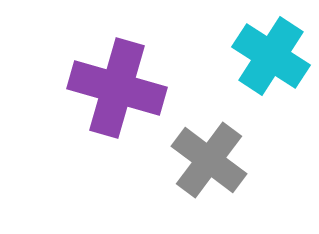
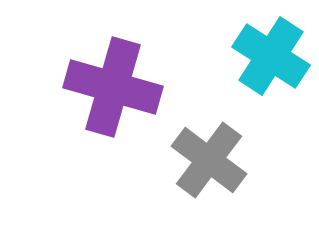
purple cross: moved 4 px left, 1 px up
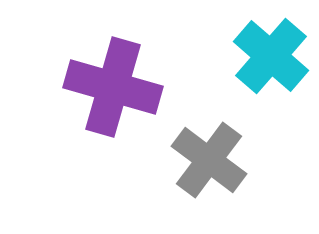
cyan cross: rotated 8 degrees clockwise
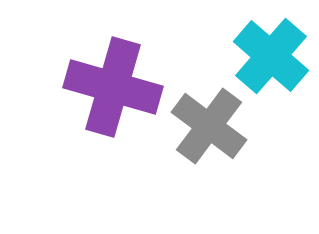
gray cross: moved 34 px up
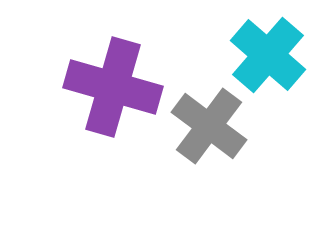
cyan cross: moved 3 px left, 1 px up
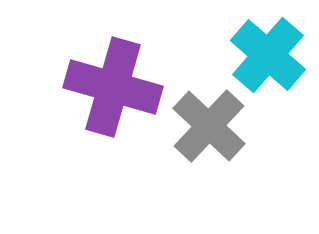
gray cross: rotated 6 degrees clockwise
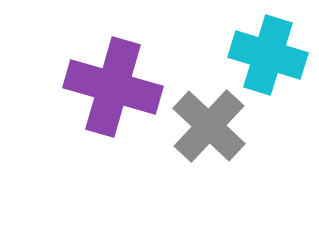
cyan cross: rotated 24 degrees counterclockwise
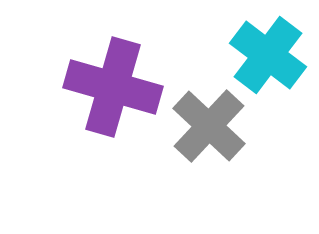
cyan cross: rotated 20 degrees clockwise
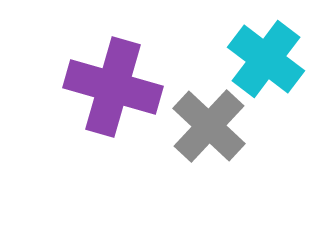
cyan cross: moved 2 px left, 4 px down
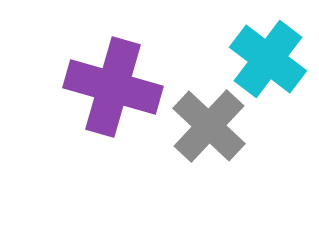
cyan cross: moved 2 px right
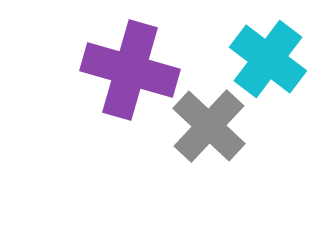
purple cross: moved 17 px right, 17 px up
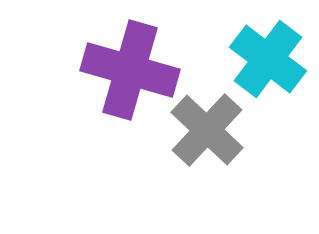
gray cross: moved 2 px left, 4 px down
